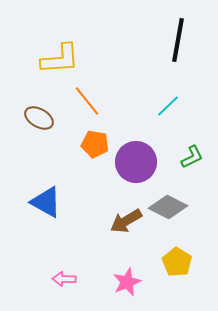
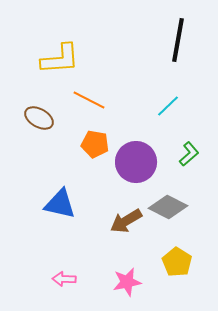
orange line: moved 2 px right, 1 px up; rotated 24 degrees counterclockwise
green L-shape: moved 3 px left, 3 px up; rotated 15 degrees counterclockwise
blue triangle: moved 14 px right, 2 px down; rotated 16 degrees counterclockwise
pink star: rotated 12 degrees clockwise
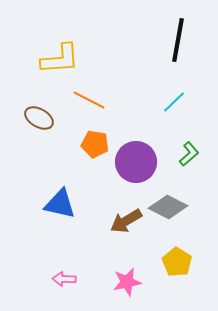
cyan line: moved 6 px right, 4 px up
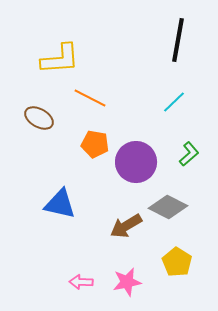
orange line: moved 1 px right, 2 px up
brown arrow: moved 5 px down
pink arrow: moved 17 px right, 3 px down
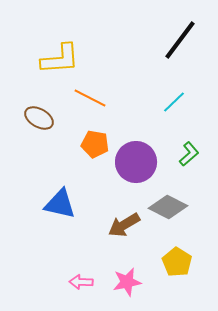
black line: moved 2 px right; rotated 27 degrees clockwise
brown arrow: moved 2 px left, 1 px up
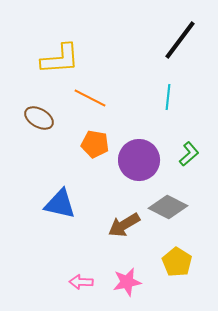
cyan line: moved 6 px left, 5 px up; rotated 40 degrees counterclockwise
purple circle: moved 3 px right, 2 px up
